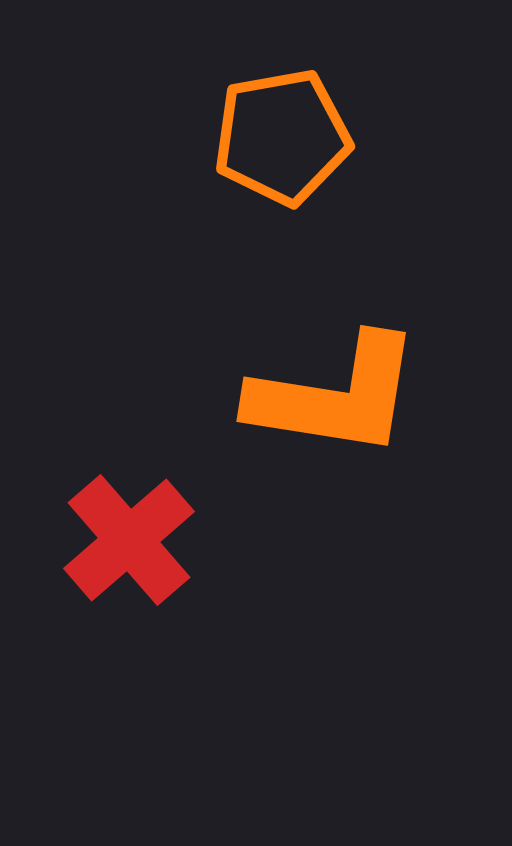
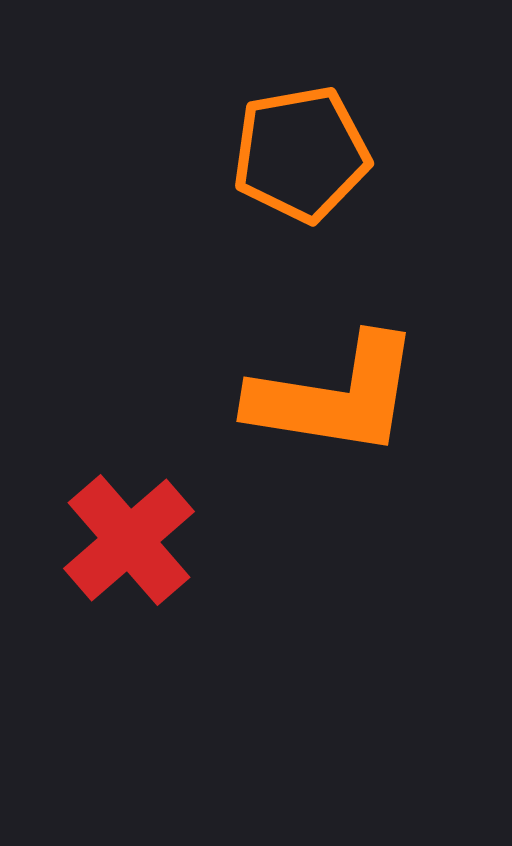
orange pentagon: moved 19 px right, 17 px down
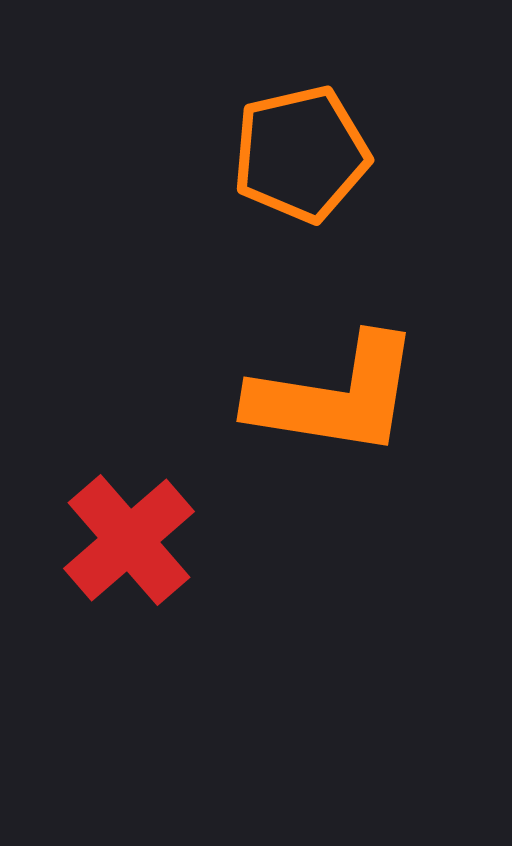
orange pentagon: rotated 3 degrees counterclockwise
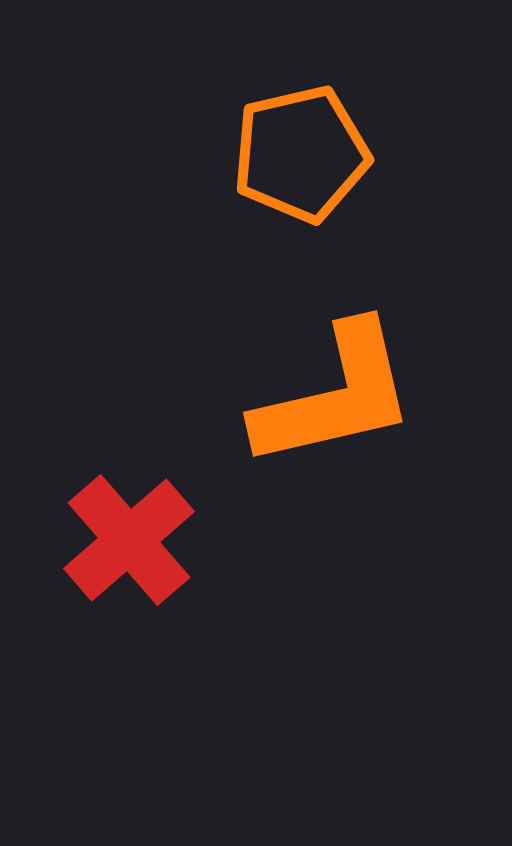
orange L-shape: rotated 22 degrees counterclockwise
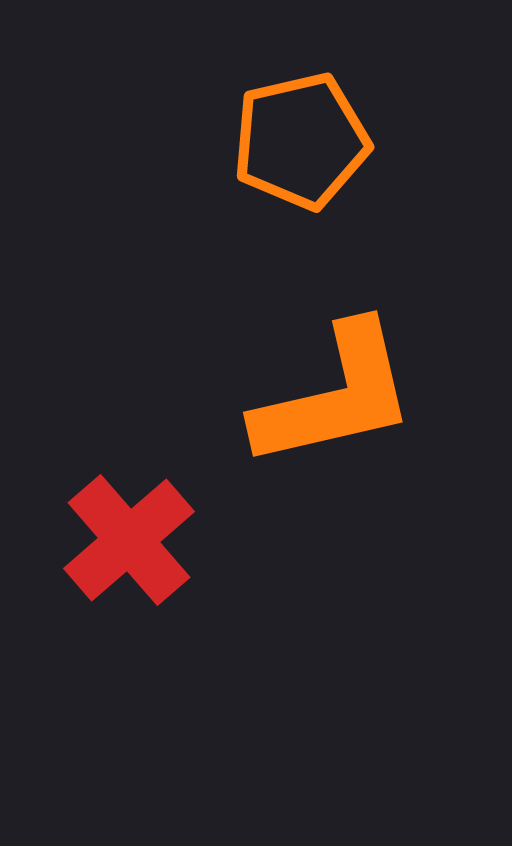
orange pentagon: moved 13 px up
